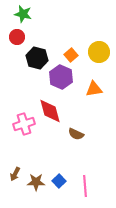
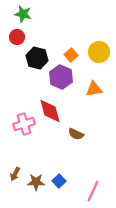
pink line: moved 8 px right, 5 px down; rotated 30 degrees clockwise
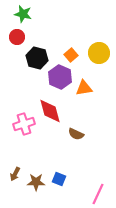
yellow circle: moved 1 px down
purple hexagon: moved 1 px left
orange triangle: moved 10 px left, 1 px up
blue square: moved 2 px up; rotated 24 degrees counterclockwise
pink line: moved 5 px right, 3 px down
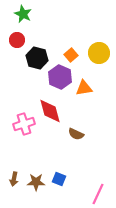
green star: rotated 12 degrees clockwise
red circle: moved 3 px down
brown arrow: moved 1 px left, 5 px down; rotated 16 degrees counterclockwise
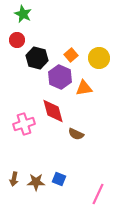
yellow circle: moved 5 px down
red diamond: moved 3 px right
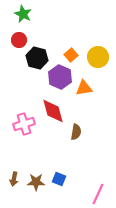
red circle: moved 2 px right
yellow circle: moved 1 px left, 1 px up
brown semicircle: moved 2 px up; rotated 105 degrees counterclockwise
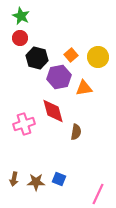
green star: moved 2 px left, 2 px down
red circle: moved 1 px right, 2 px up
purple hexagon: moved 1 px left; rotated 25 degrees clockwise
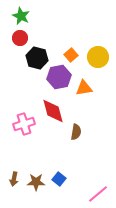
blue square: rotated 16 degrees clockwise
pink line: rotated 25 degrees clockwise
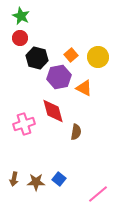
orange triangle: rotated 36 degrees clockwise
